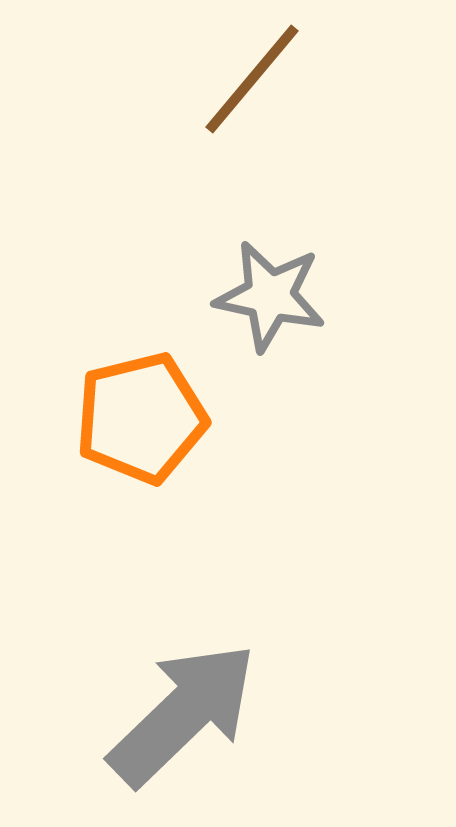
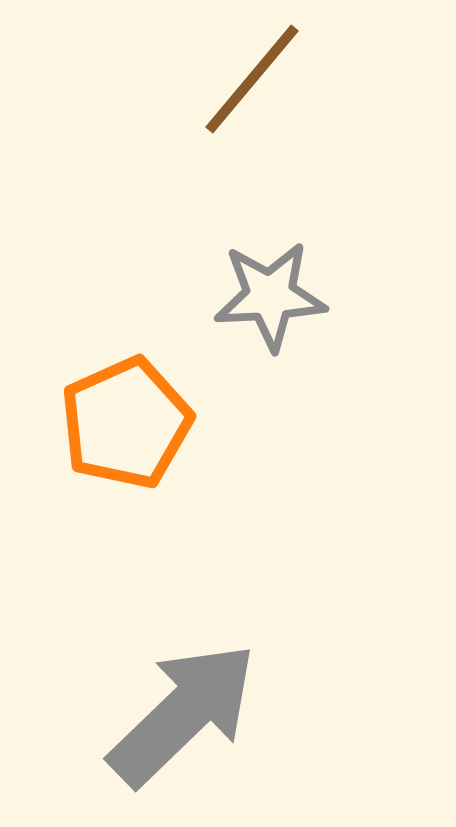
gray star: rotated 15 degrees counterclockwise
orange pentagon: moved 15 px left, 5 px down; rotated 10 degrees counterclockwise
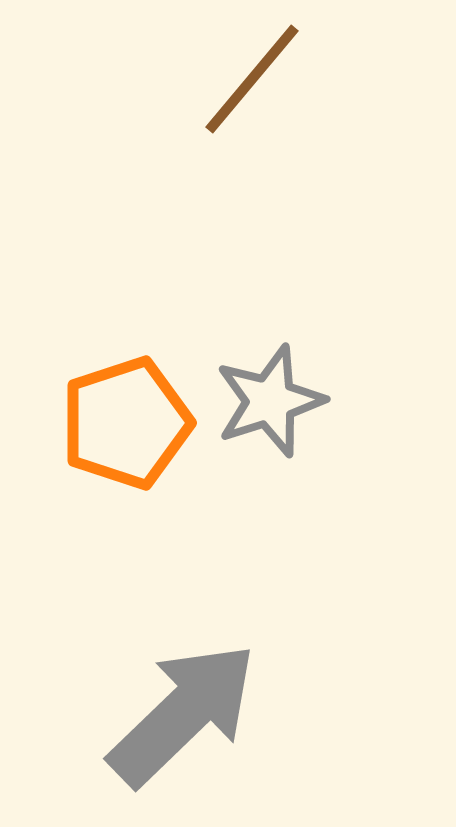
gray star: moved 105 px down; rotated 15 degrees counterclockwise
orange pentagon: rotated 6 degrees clockwise
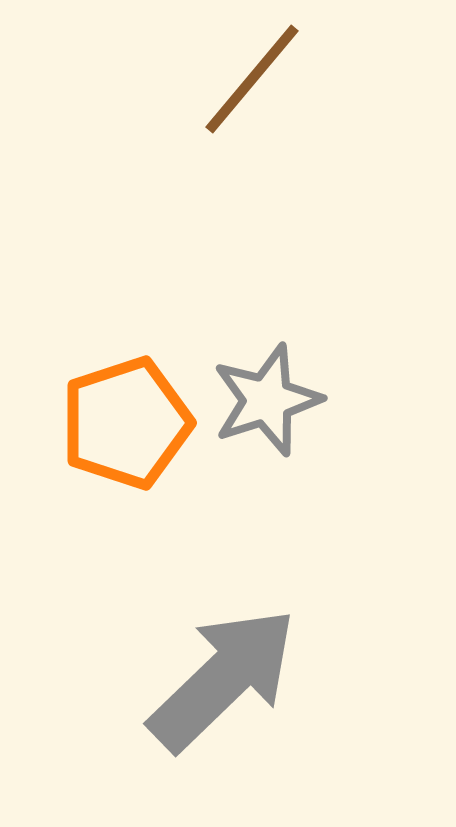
gray star: moved 3 px left, 1 px up
gray arrow: moved 40 px right, 35 px up
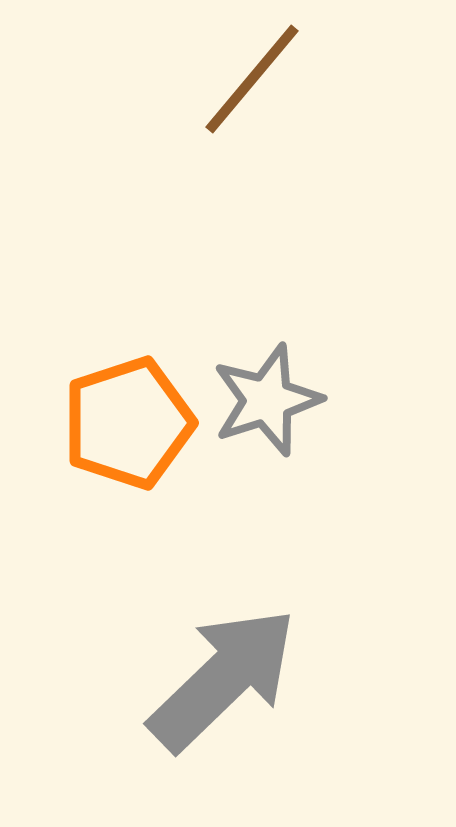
orange pentagon: moved 2 px right
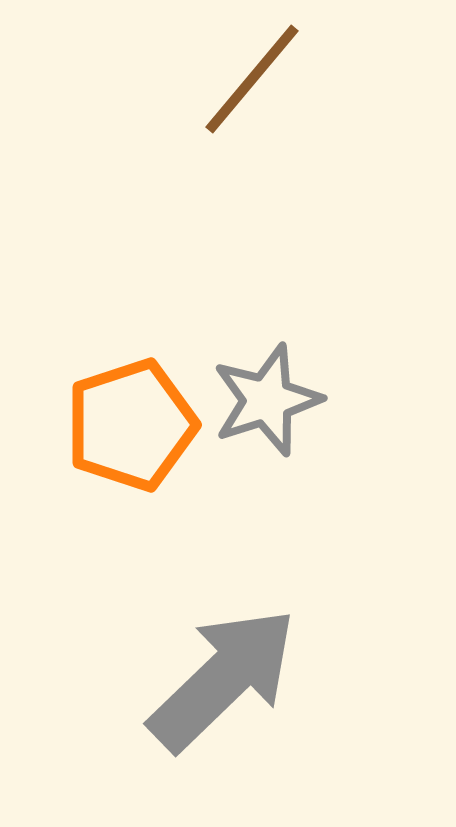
orange pentagon: moved 3 px right, 2 px down
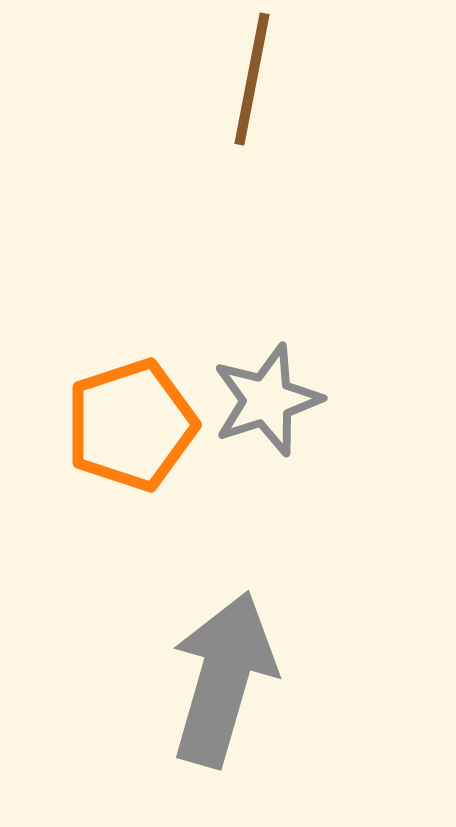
brown line: rotated 29 degrees counterclockwise
gray arrow: rotated 30 degrees counterclockwise
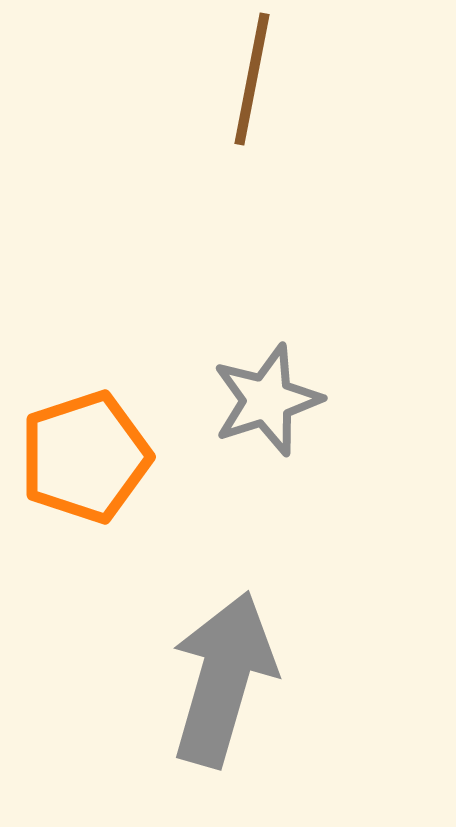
orange pentagon: moved 46 px left, 32 px down
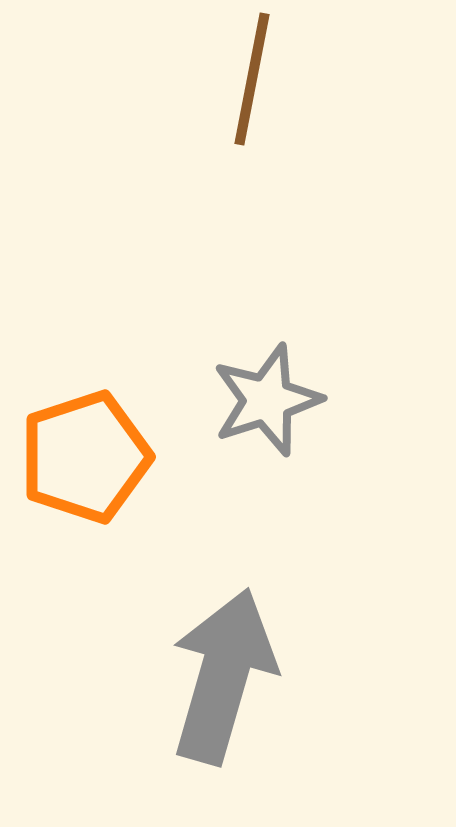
gray arrow: moved 3 px up
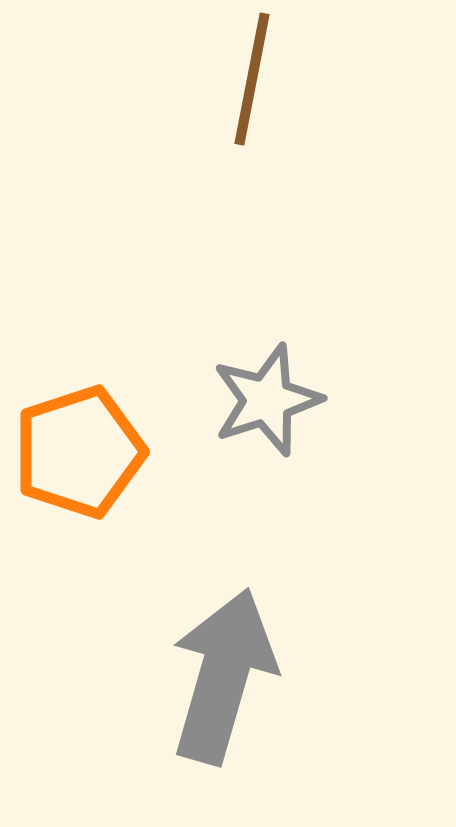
orange pentagon: moved 6 px left, 5 px up
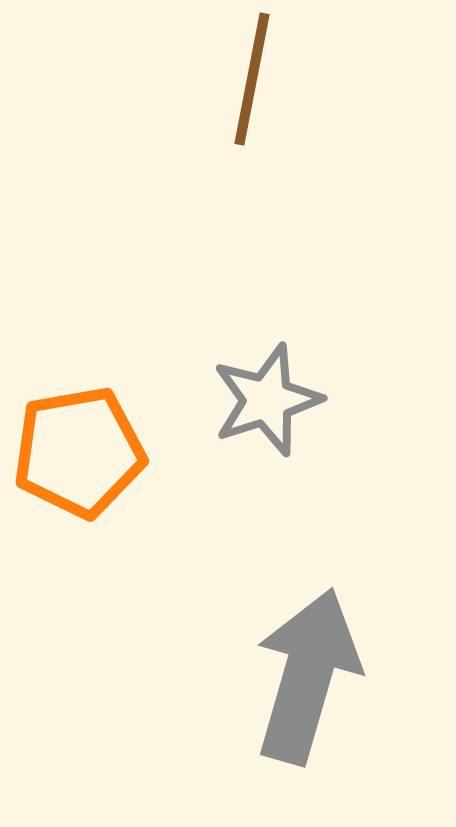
orange pentagon: rotated 8 degrees clockwise
gray arrow: moved 84 px right
